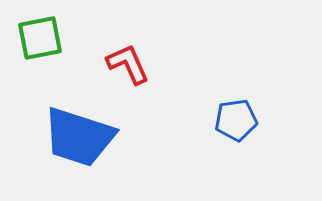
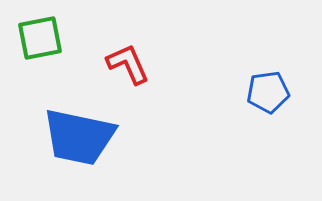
blue pentagon: moved 32 px right, 28 px up
blue trapezoid: rotated 6 degrees counterclockwise
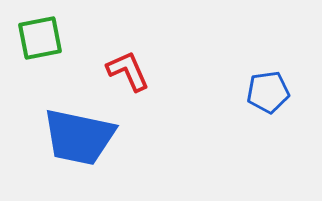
red L-shape: moved 7 px down
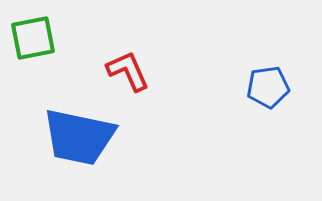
green square: moved 7 px left
blue pentagon: moved 5 px up
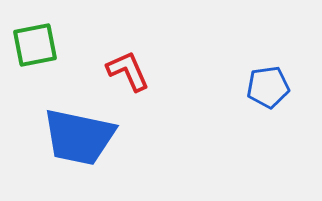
green square: moved 2 px right, 7 px down
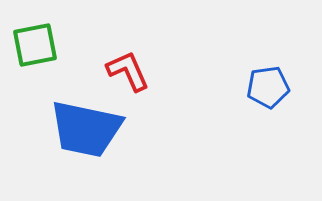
blue trapezoid: moved 7 px right, 8 px up
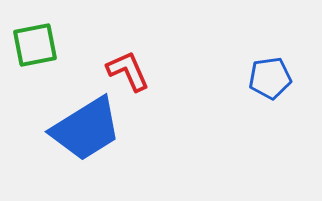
blue pentagon: moved 2 px right, 9 px up
blue trapezoid: rotated 44 degrees counterclockwise
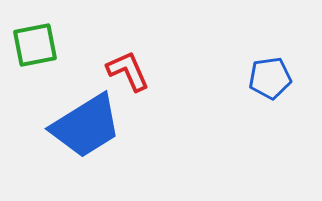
blue trapezoid: moved 3 px up
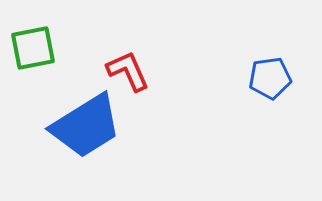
green square: moved 2 px left, 3 px down
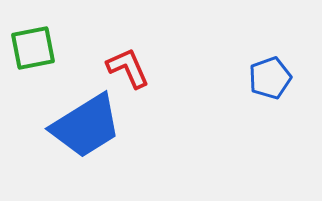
red L-shape: moved 3 px up
blue pentagon: rotated 12 degrees counterclockwise
